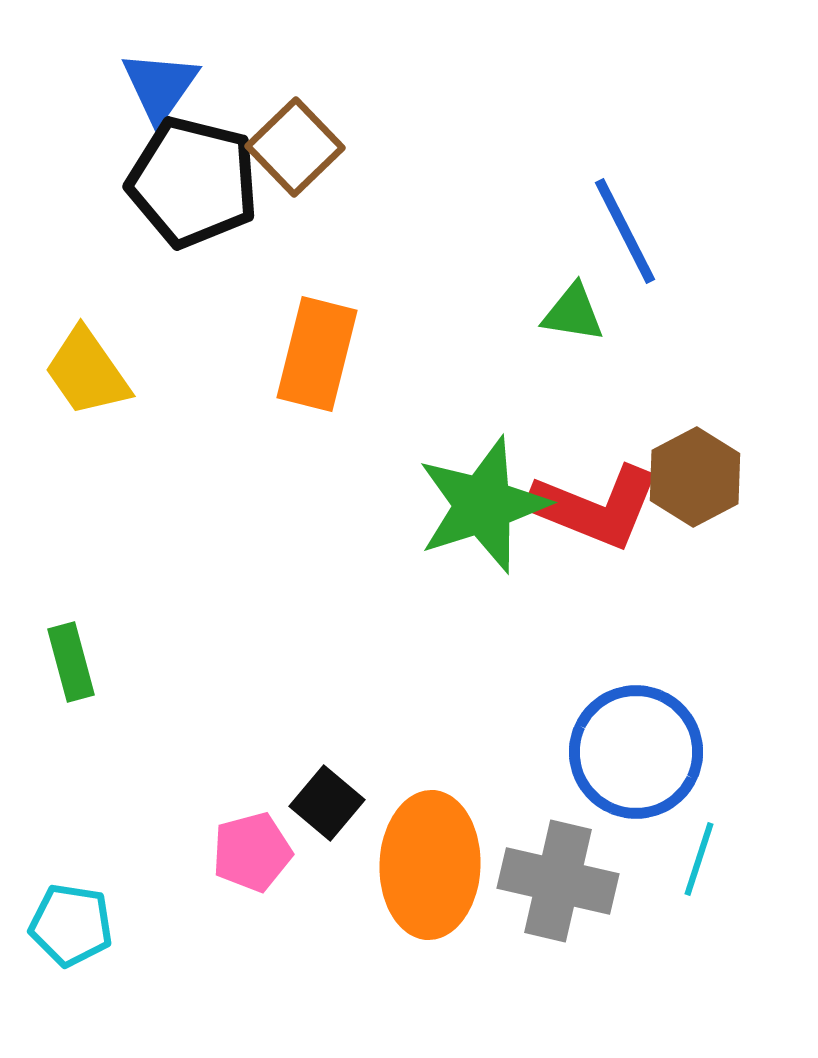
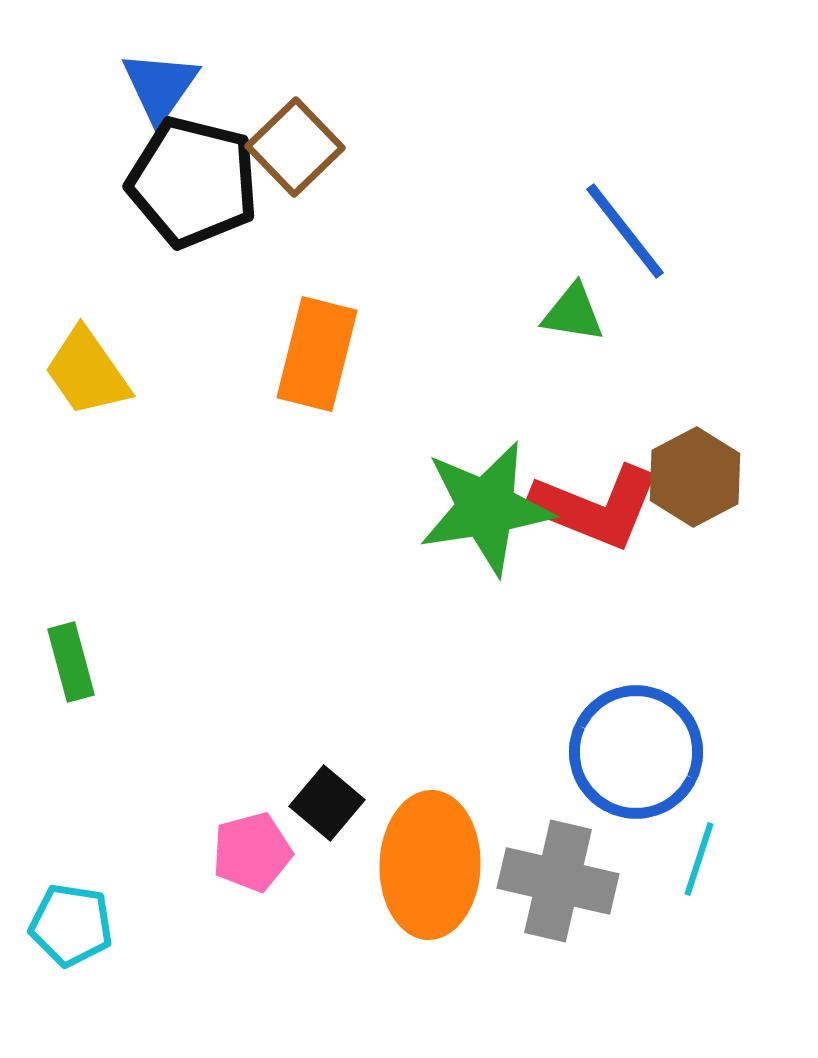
blue line: rotated 11 degrees counterclockwise
green star: moved 3 px right, 3 px down; rotated 9 degrees clockwise
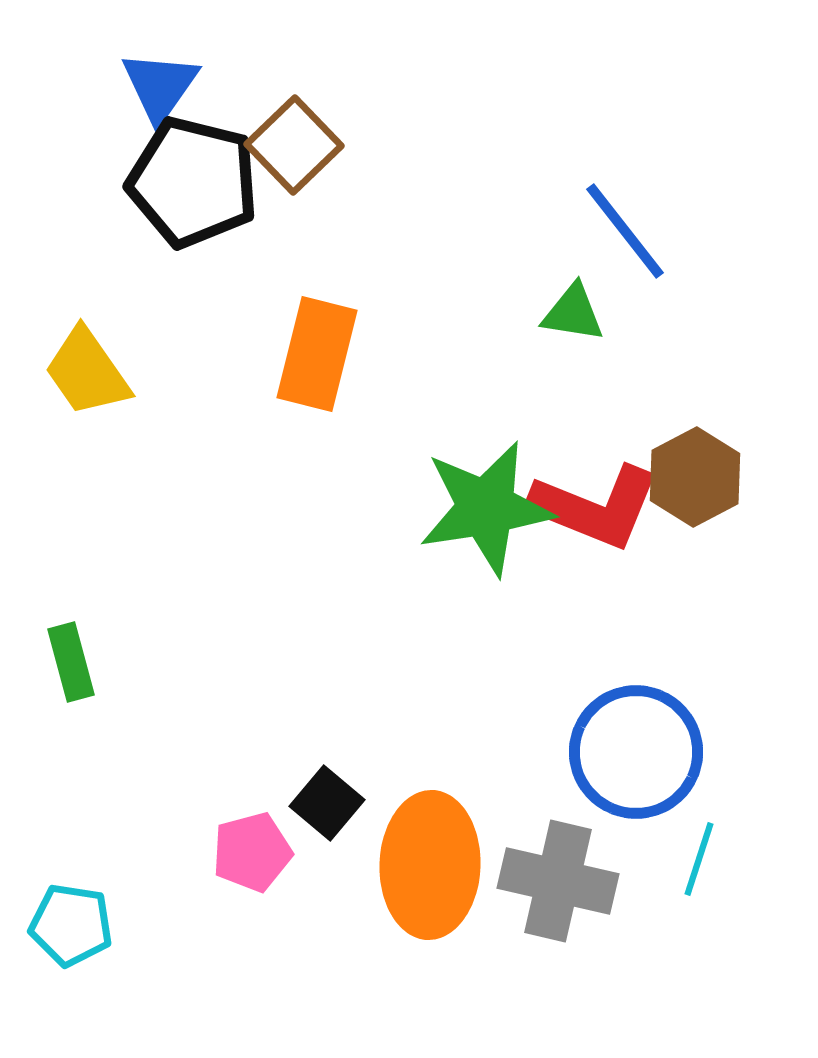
brown square: moved 1 px left, 2 px up
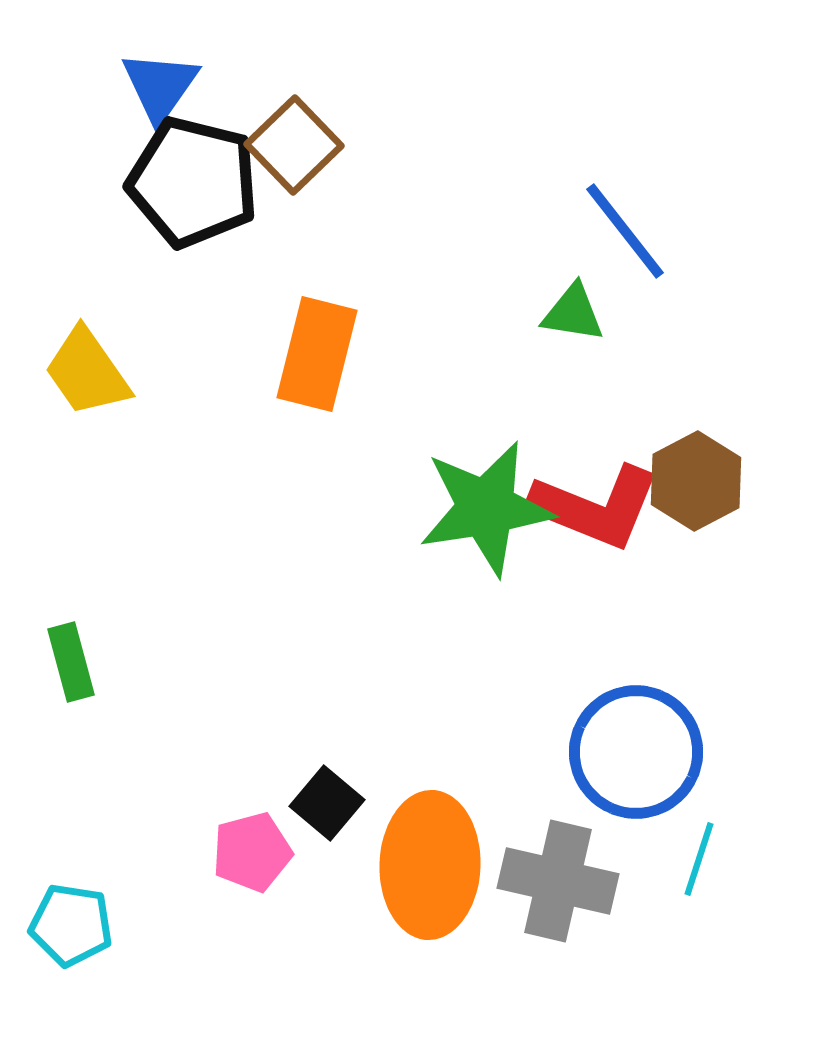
brown hexagon: moved 1 px right, 4 px down
